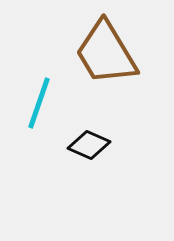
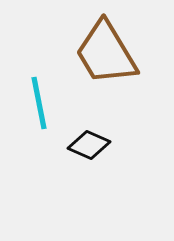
cyan line: rotated 30 degrees counterclockwise
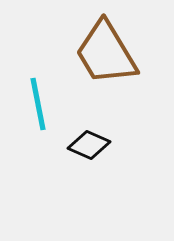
cyan line: moved 1 px left, 1 px down
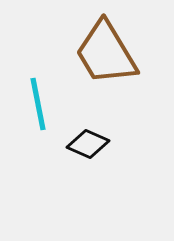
black diamond: moved 1 px left, 1 px up
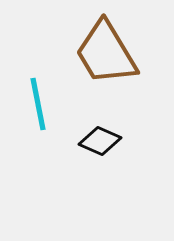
black diamond: moved 12 px right, 3 px up
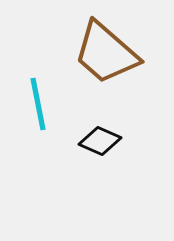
brown trapezoid: rotated 18 degrees counterclockwise
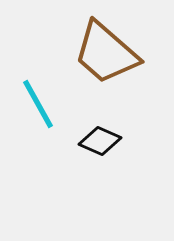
cyan line: rotated 18 degrees counterclockwise
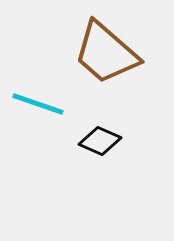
cyan line: rotated 42 degrees counterclockwise
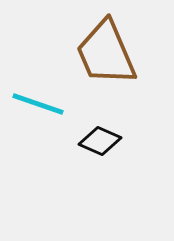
brown trapezoid: rotated 26 degrees clockwise
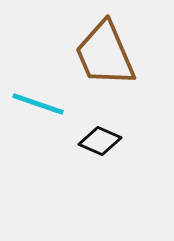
brown trapezoid: moved 1 px left, 1 px down
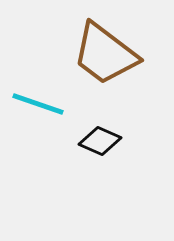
brown trapezoid: rotated 30 degrees counterclockwise
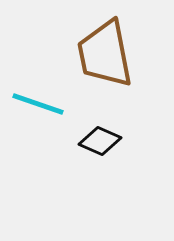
brown trapezoid: rotated 42 degrees clockwise
